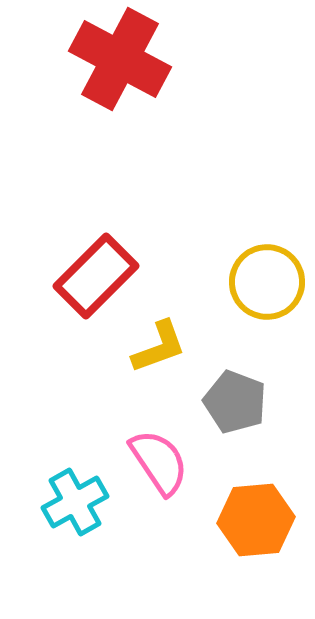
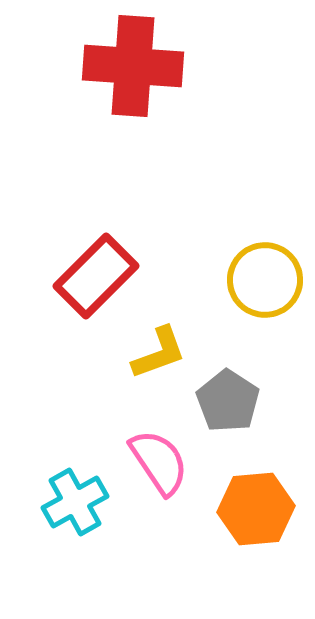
red cross: moved 13 px right, 7 px down; rotated 24 degrees counterclockwise
yellow circle: moved 2 px left, 2 px up
yellow L-shape: moved 6 px down
gray pentagon: moved 7 px left, 1 px up; rotated 12 degrees clockwise
orange hexagon: moved 11 px up
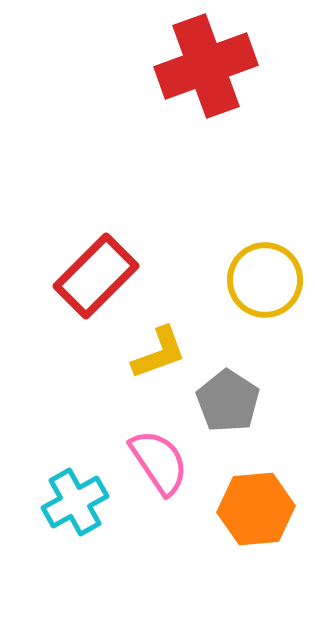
red cross: moved 73 px right; rotated 24 degrees counterclockwise
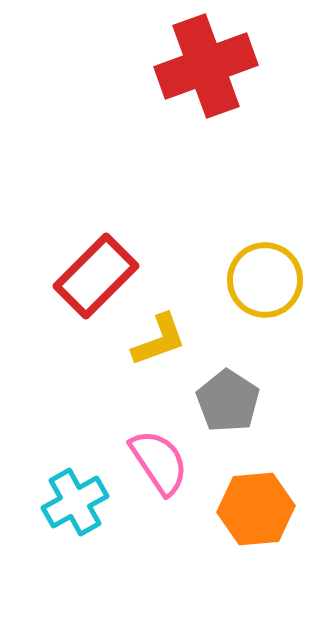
yellow L-shape: moved 13 px up
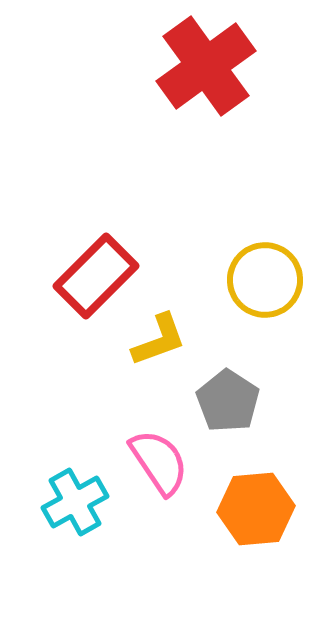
red cross: rotated 16 degrees counterclockwise
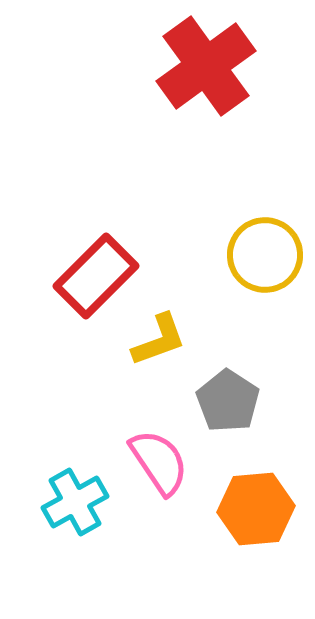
yellow circle: moved 25 px up
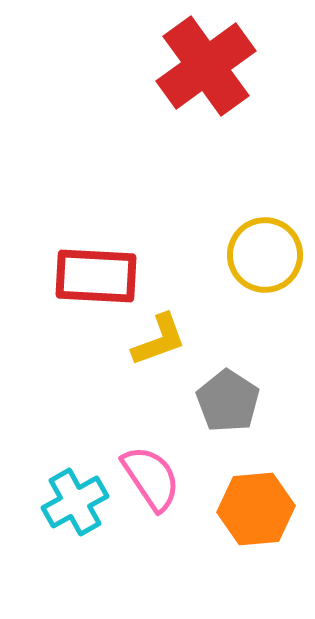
red rectangle: rotated 48 degrees clockwise
pink semicircle: moved 8 px left, 16 px down
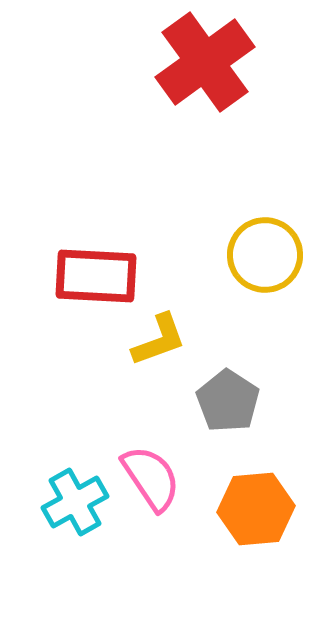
red cross: moved 1 px left, 4 px up
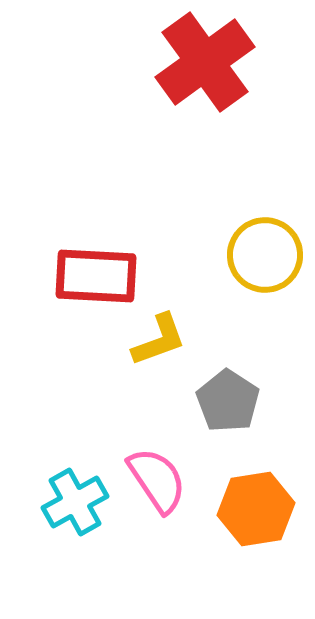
pink semicircle: moved 6 px right, 2 px down
orange hexagon: rotated 4 degrees counterclockwise
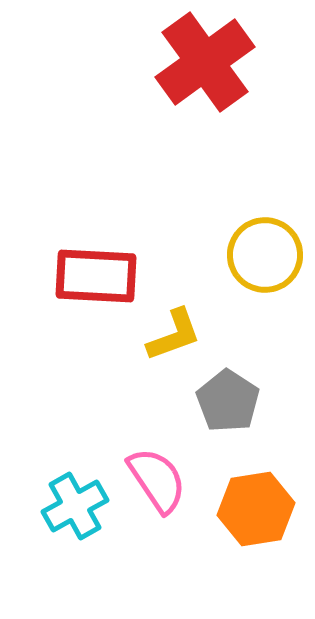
yellow L-shape: moved 15 px right, 5 px up
cyan cross: moved 4 px down
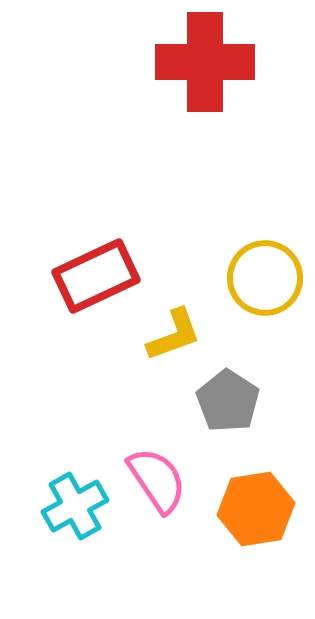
red cross: rotated 36 degrees clockwise
yellow circle: moved 23 px down
red rectangle: rotated 28 degrees counterclockwise
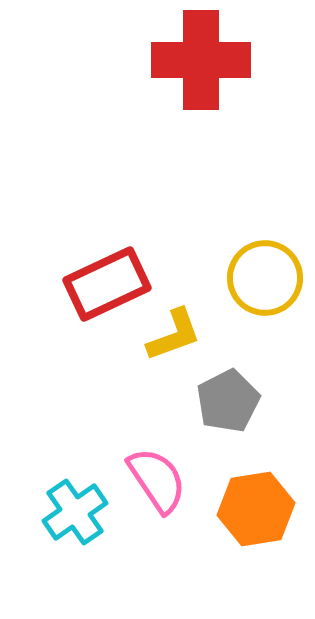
red cross: moved 4 px left, 2 px up
red rectangle: moved 11 px right, 8 px down
gray pentagon: rotated 12 degrees clockwise
cyan cross: moved 6 px down; rotated 6 degrees counterclockwise
